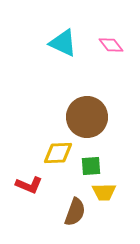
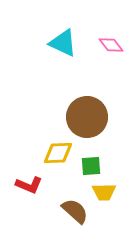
brown semicircle: moved 1 px up; rotated 68 degrees counterclockwise
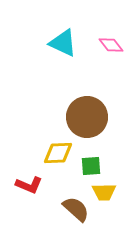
brown semicircle: moved 1 px right, 2 px up
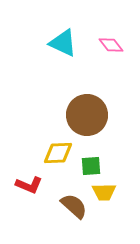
brown circle: moved 2 px up
brown semicircle: moved 2 px left, 3 px up
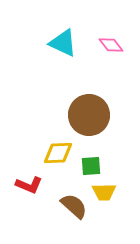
brown circle: moved 2 px right
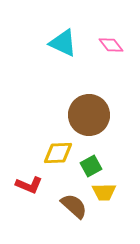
green square: rotated 25 degrees counterclockwise
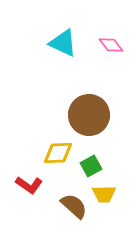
red L-shape: rotated 12 degrees clockwise
yellow trapezoid: moved 2 px down
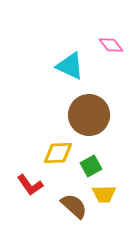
cyan triangle: moved 7 px right, 23 px down
red L-shape: moved 1 px right; rotated 20 degrees clockwise
